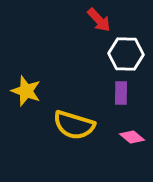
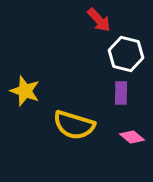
white hexagon: rotated 12 degrees clockwise
yellow star: moved 1 px left
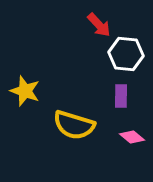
red arrow: moved 5 px down
white hexagon: rotated 8 degrees counterclockwise
purple rectangle: moved 3 px down
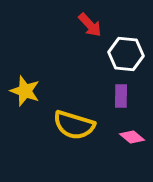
red arrow: moved 9 px left
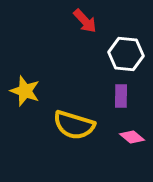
red arrow: moved 5 px left, 4 px up
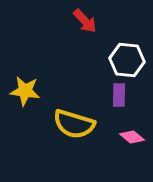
white hexagon: moved 1 px right, 6 px down
yellow star: rotated 12 degrees counterclockwise
purple rectangle: moved 2 px left, 1 px up
yellow semicircle: moved 1 px up
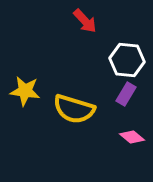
purple rectangle: moved 7 px right, 1 px up; rotated 30 degrees clockwise
yellow semicircle: moved 15 px up
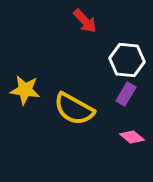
yellow star: moved 1 px up
yellow semicircle: rotated 12 degrees clockwise
